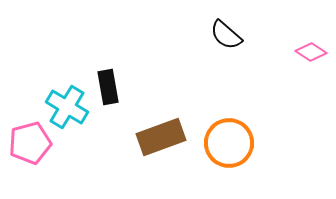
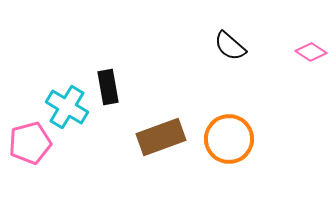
black semicircle: moved 4 px right, 11 px down
orange circle: moved 4 px up
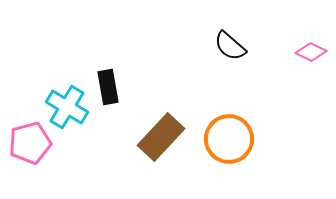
pink diamond: rotated 8 degrees counterclockwise
brown rectangle: rotated 27 degrees counterclockwise
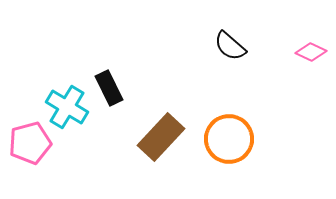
black rectangle: moved 1 px right, 1 px down; rotated 16 degrees counterclockwise
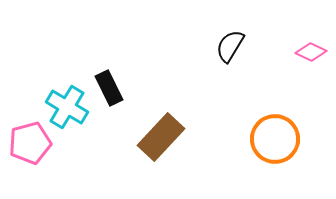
black semicircle: rotated 80 degrees clockwise
orange circle: moved 46 px right
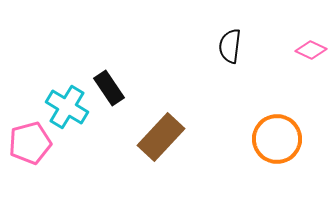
black semicircle: rotated 24 degrees counterclockwise
pink diamond: moved 2 px up
black rectangle: rotated 8 degrees counterclockwise
orange circle: moved 2 px right
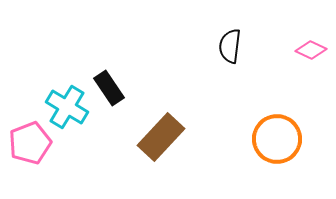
pink pentagon: rotated 6 degrees counterclockwise
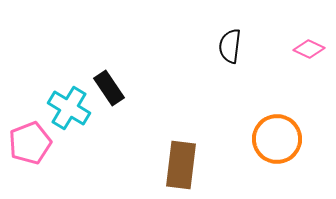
pink diamond: moved 2 px left, 1 px up
cyan cross: moved 2 px right, 1 px down
brown rectangle: moved 20 px right, 28 px down; rotated 36 degrees counterclockwise
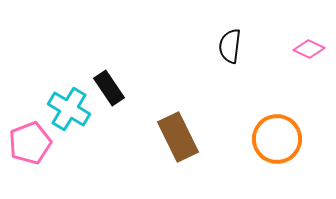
cyan cross: moved 1 px down
brown rectangle: moved 3 px left, 28 px up; rotated 33 degrees counterclockwise
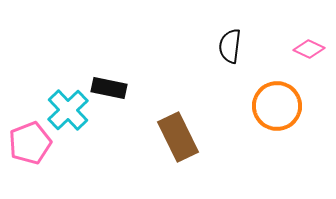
black rectangle: rotated 44 degrees counterclockwise
cyan cross: moved 1 px left, 1 px down; rotated 15 degrees clockwise
orange circle: moved 33 px up
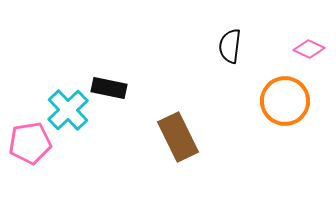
orange circle: moved 8 px right, 5 px up
pink pentagon: rotated 12 degrees clockwise
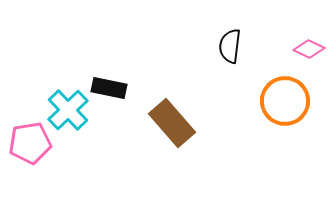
brown rectangle: moved 6 px left, 14 px up; rotated 15 degrees counterclockwise
